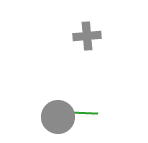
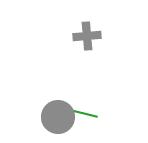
green line: rotated 12 degrees clockwise
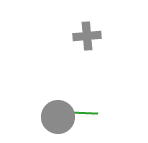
green line: rotated 12 degrees counterclockwise
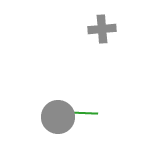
gray cross: moved 15 px right, 7 px up
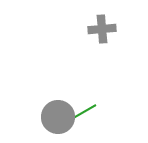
green line: rotated 32 degrees counterclockwise
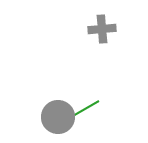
green line: moved 3 px right, 4 px up
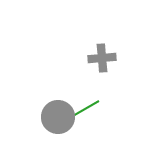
gray cross: moved 29 px down
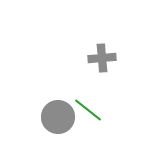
green line: moved 3 px right, 1 px down; rotated 68 degrees clockwise
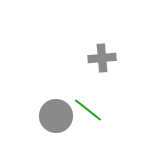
gray circle: moved 2 px left, 1 px up
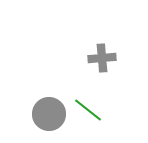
gray circle: moved 7 px left, 2 px up
